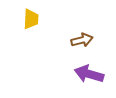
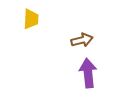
purple arrow: moved 1 px left, 1 px up; rotated 68 degrees clockwise
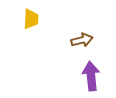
purple arrow: moved 3 px right, 3 px down
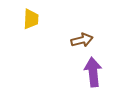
purple arrow: moved 2 px right, 4 px up
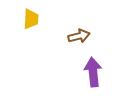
brown arrow: moved 3 px left, 4 px up
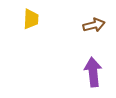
brown arrow: moved 15 px right, 11 px up
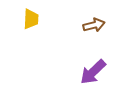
purple arrow: rotated 128 degrees counterclockwise
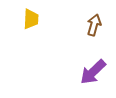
brown arrow: rotated 60 degrees counterclockwise
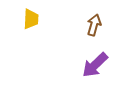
purple arrow: moved 2 px right, 7 px up
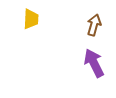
purple arrow: moved 1 px left, 2 px up; rotated 108 degrees clockwise
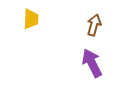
purple arrow: moved 2 px left
